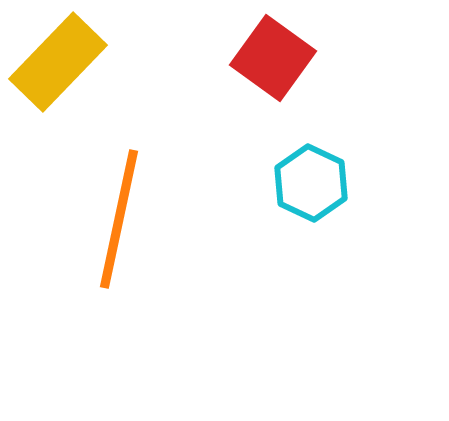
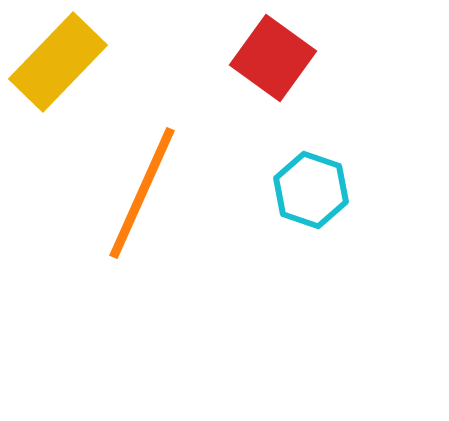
cyan hexagon: moved 7 px down; rotated 6 degrees counterclockwise
orange line: moved 23 px right, 26 px up; rotated 12 degrees clockwise
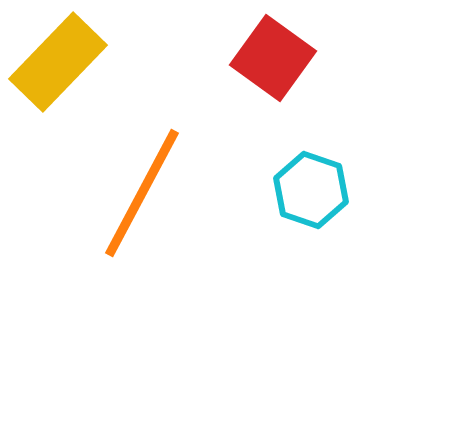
orange line: rotated 4 degrees clockwise
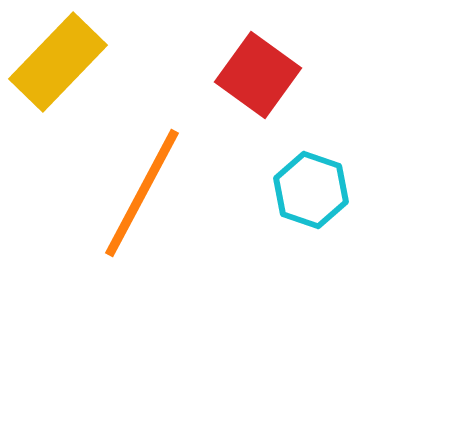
red square: moved 15 px left, 17 px down
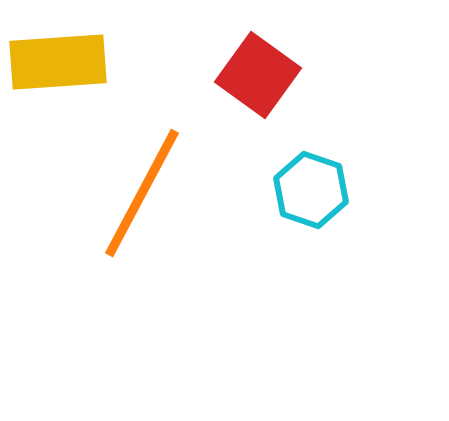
yellow rectangle: rotated 42 degrees clockwise
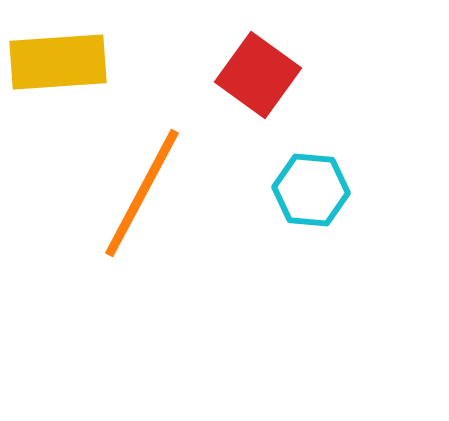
cyan hexagon: rotated 14 degrees counterclockwise
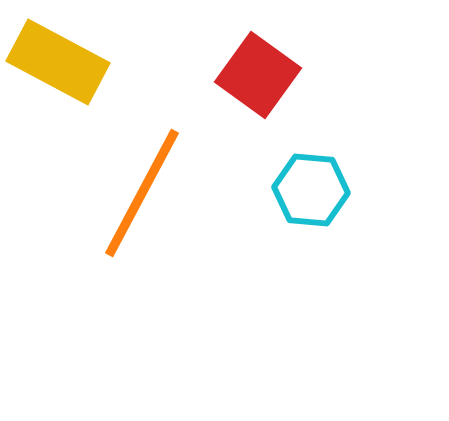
yellow rectangle: rotated 32 degrees clockwise
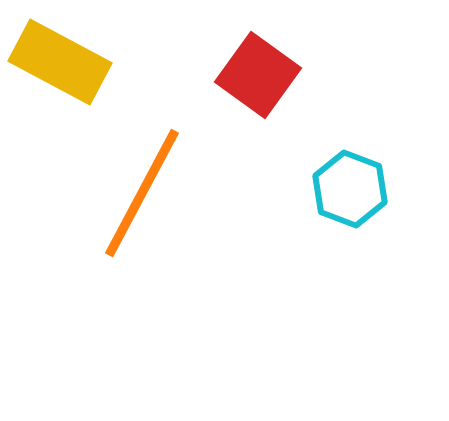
yellow rectangle: moved 2 px right
cyan hexagon: moved 39 px right, 1 px up; rotated 16 degrees clockwise
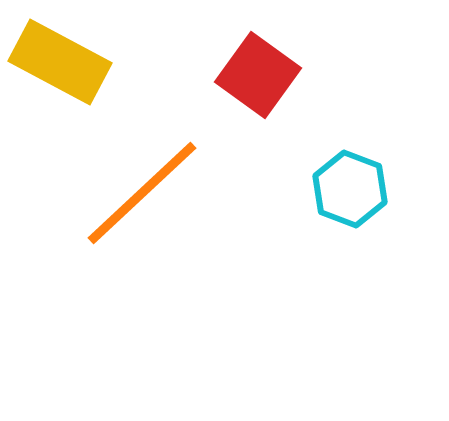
orange line: rotated 19 degrees clockwise
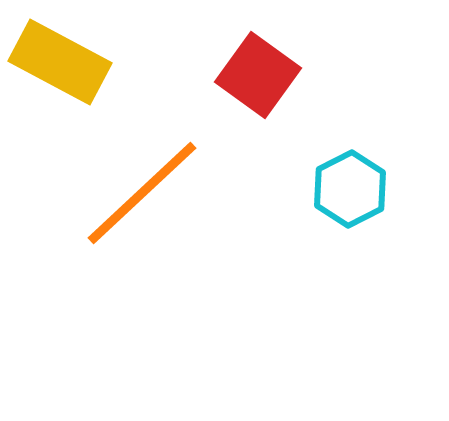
cyan hexagon: rotated 12 degrees clockwise
